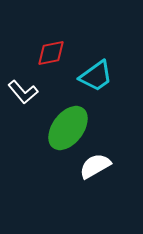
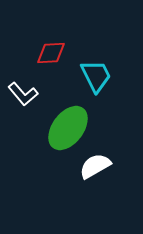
red diamond: rotated 8 degrees clockwise
cyan trapezoid: rotated 81 degrees counterclockwise
white L-shape: moved 2 px down
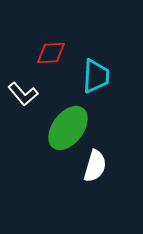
cyan trapezoid: rotated 30 degrees clockwise
white semicircle: rotated 136 degrees clockwise
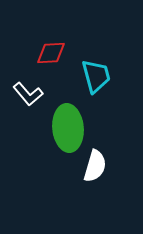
cyan trapezoid: rotated 18 degrees counterclockwise
white L-shape: moved 5 px right
green ellipse: rotated 42 degrees counterclockwise
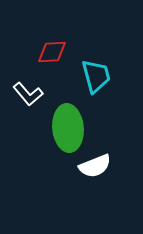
red diamond: moved 1 px right, 1 px up
white semicircle: rotated 52 degrees clockwise
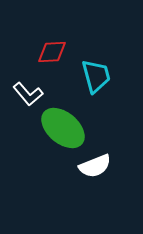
green ellipse: moved 5 px left; rotated 45 degrees counterclockwise
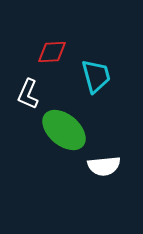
white L-shape: rotated 64 degrees clockwise
green ellipse: moved 1 px right, 2 px down
white semicircle: moved 9 px right; rotated 16 degrees clockwise
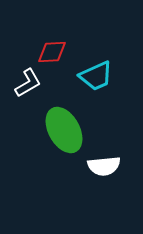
cyan trapezoid: rotated 81 degrees clockwise
white L-shape: moved 11 px up; rotated 144 degrees counterclockwise
green ellipse: rotated 21 degrees clockwise
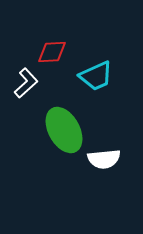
white L-shape: moved 2 px left; rotated 12 degrees counterclockwise
white semicircle: moved 7 px up
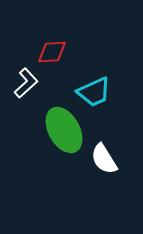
cyan trapezoid: moved 2 px left, 16 px down
white semicircle: rotated 64 degrees clockwise
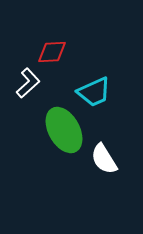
white L-shape: moved 2 px right
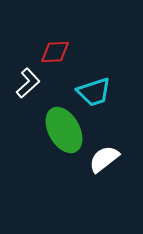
red diamond: moved 3 px right
cyan trapezoid: rotated 6 degrees clockwise
white semicircle: rotated 84 degrees clockwise
